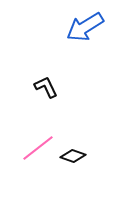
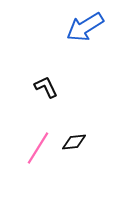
pink line: rotated 20 degrees counterclockwise
black diamond: moved 1 px right, 14 px up; rotated 25 degrees counterclockwise
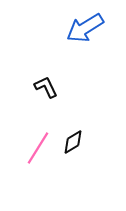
blue arrow: moved 1 px down
black diamond: moved 1 px left; rotated 25 degrees counterclockwise
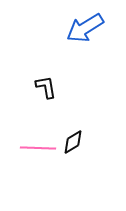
black L-shape: rotated 15 degrees clockwise
pink line: rotated 60 degrees clockwise
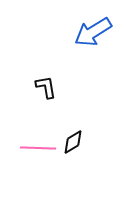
blue arrow: moved 8 px right, 4 px down
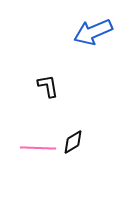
blue arrow: rotated 9 degrees clockwise
black L-shape: moved 2 px right, 1 px up
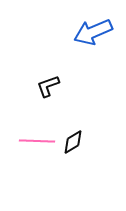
black L-shape: rotated 100 degrees counterclockwise
pink line: moved 1 px left, 7 px up
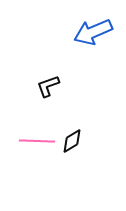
black diamond: moved 1 px left, 1 px up
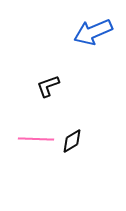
pink line: moved 1 px left, 2 px up
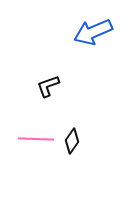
black diamond: rotated 25 degrees counterclockwise
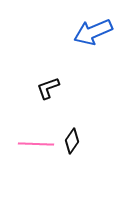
black L-shape: moved 2 px down
pink line: moved 5 px down
